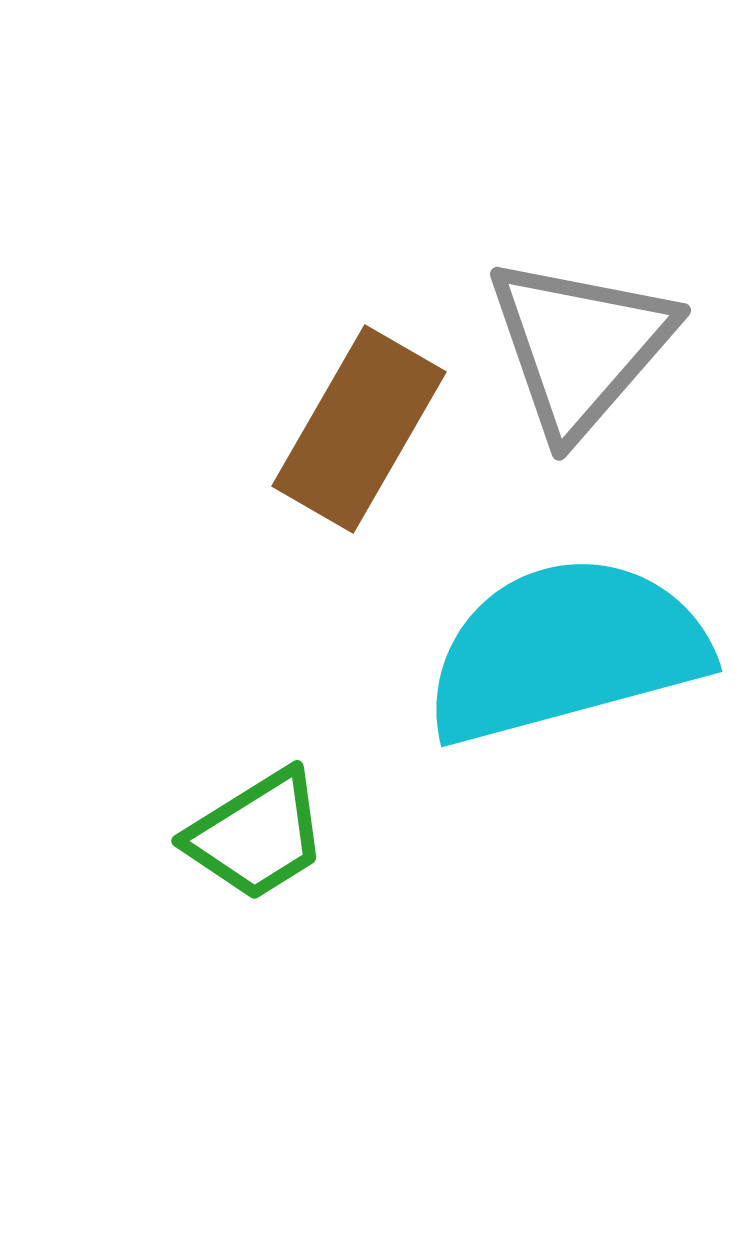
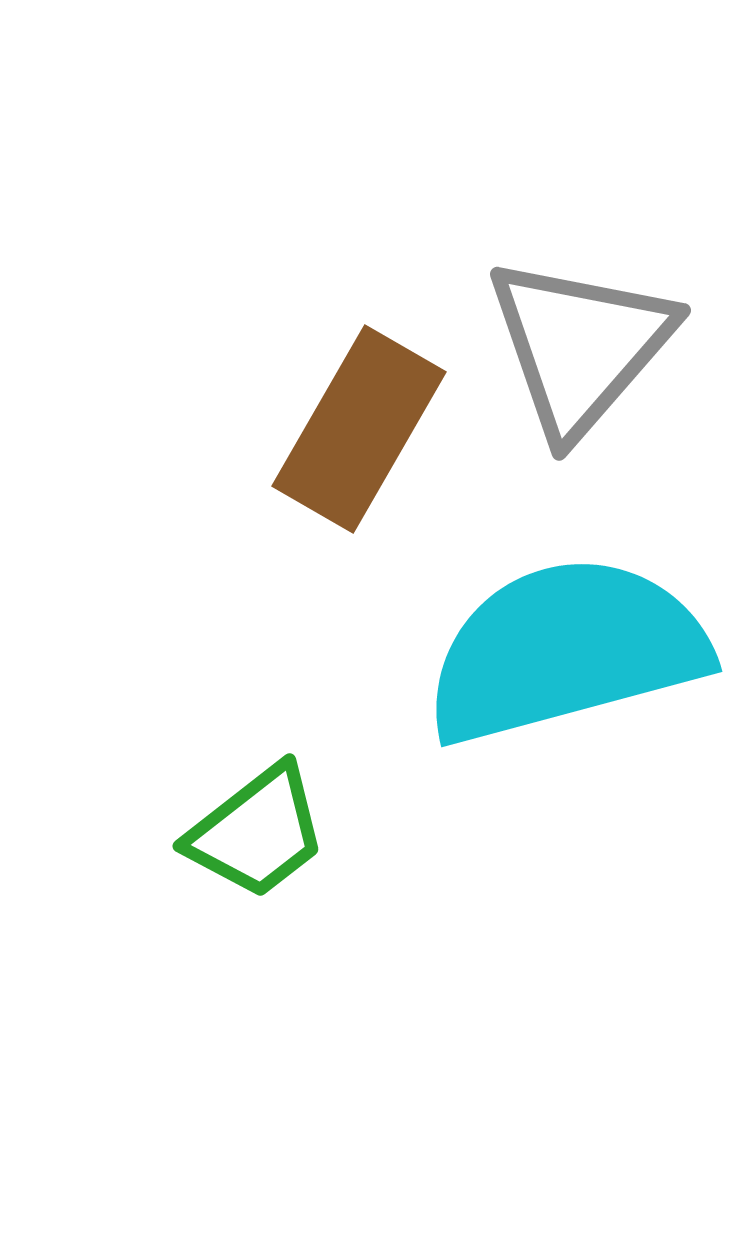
green trapezoid: moved 3 px up; rotated 6 degrees counterclockwise
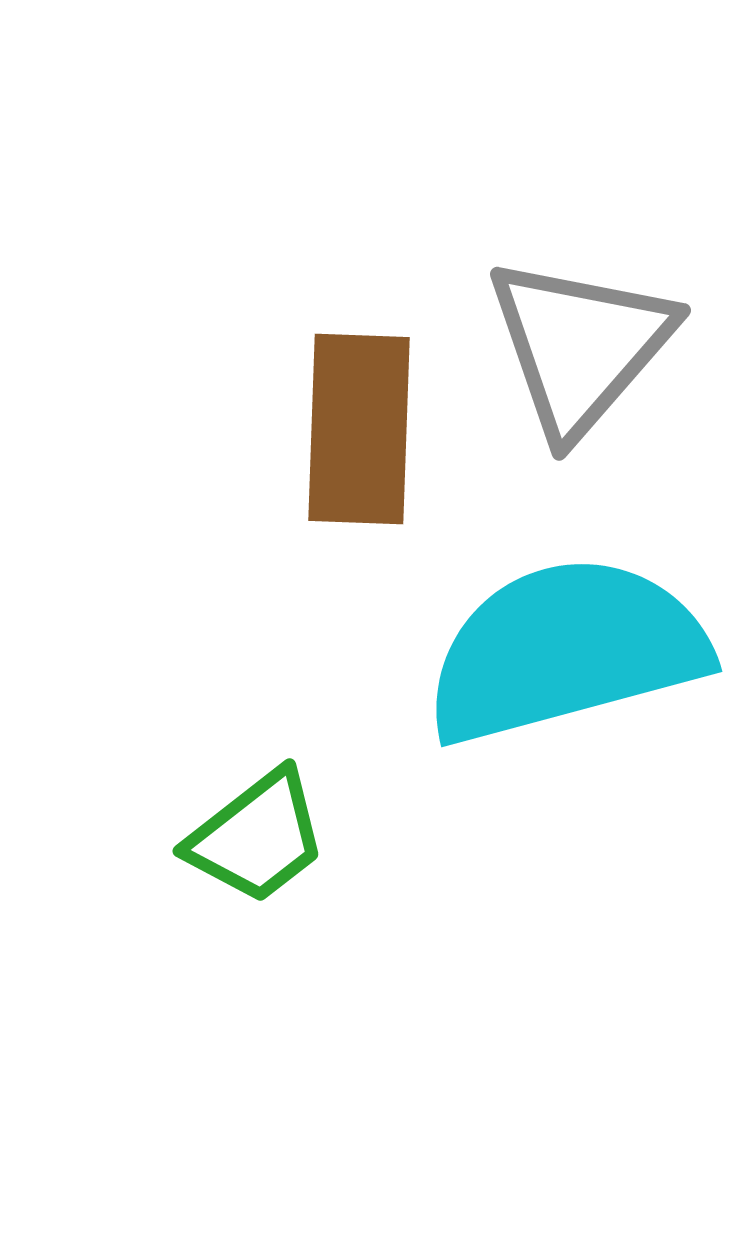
brown rectangle: rotated 28 degrees counterclockwise
green trapezoid: moved 5 px down
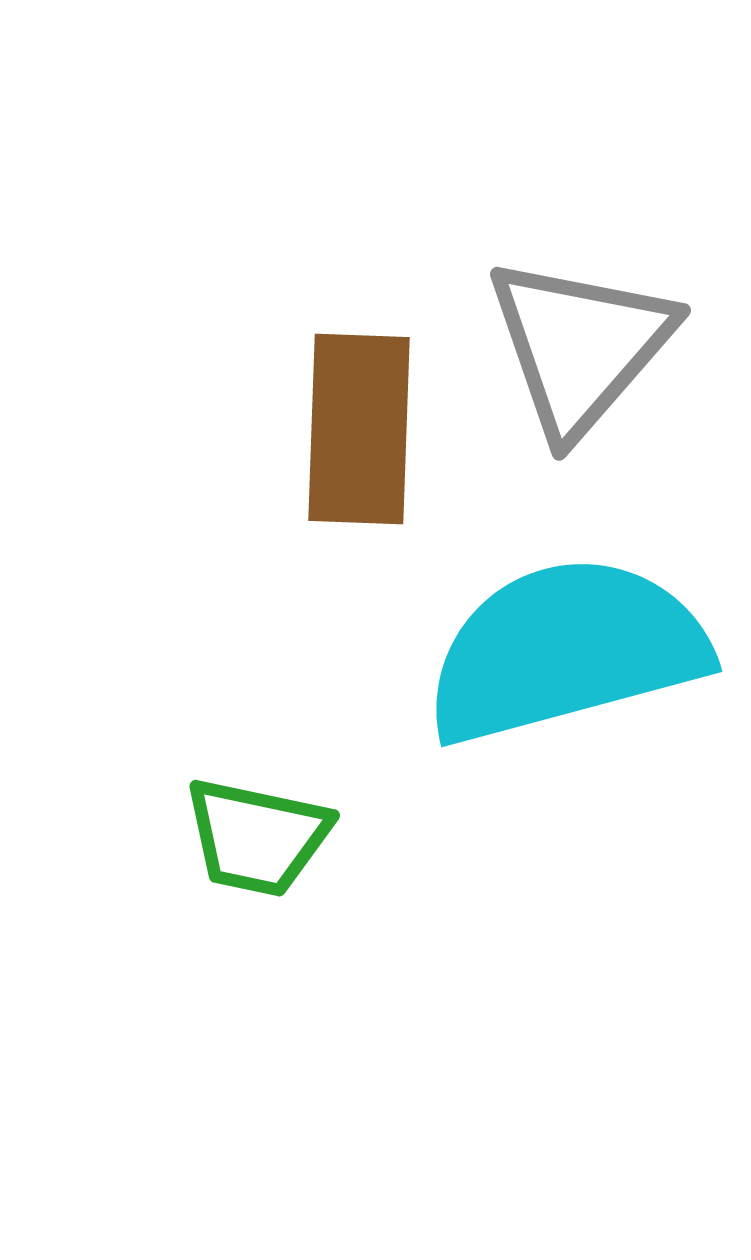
green trapezoid: rotated 50 degrees clockwise
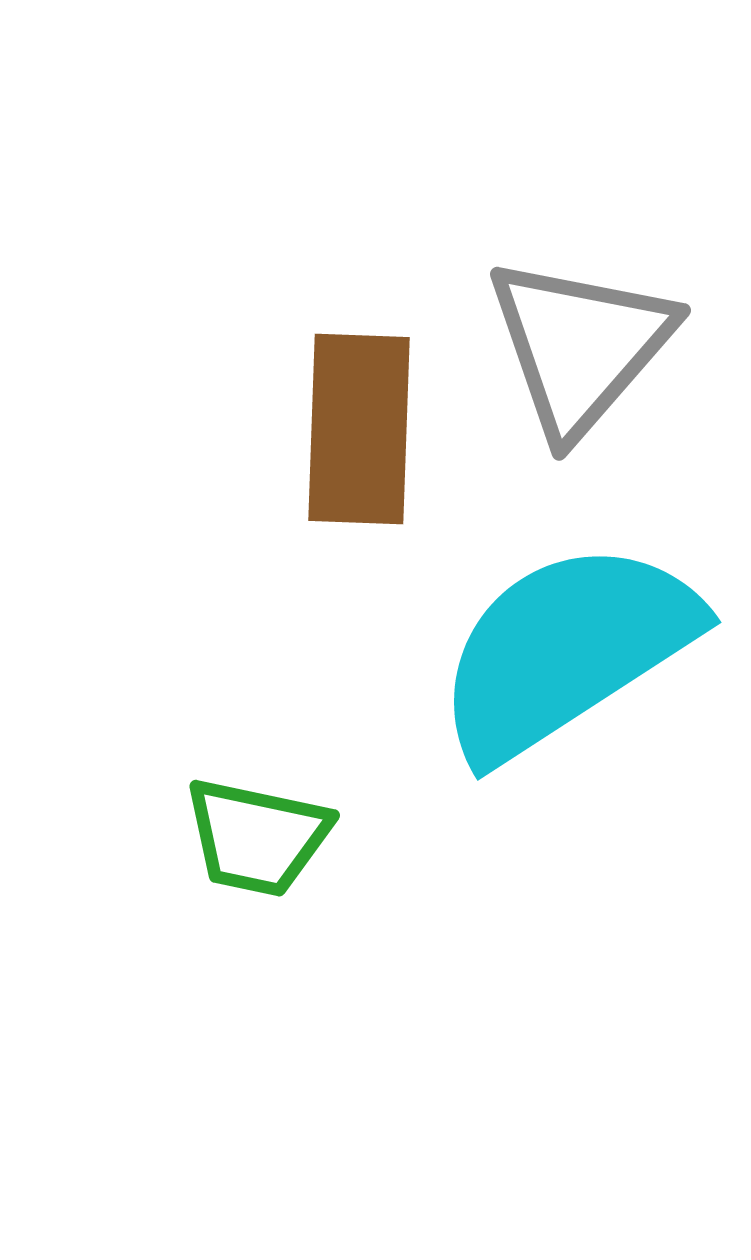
cyan semicircle: rotated 18 degrees counterclockwise
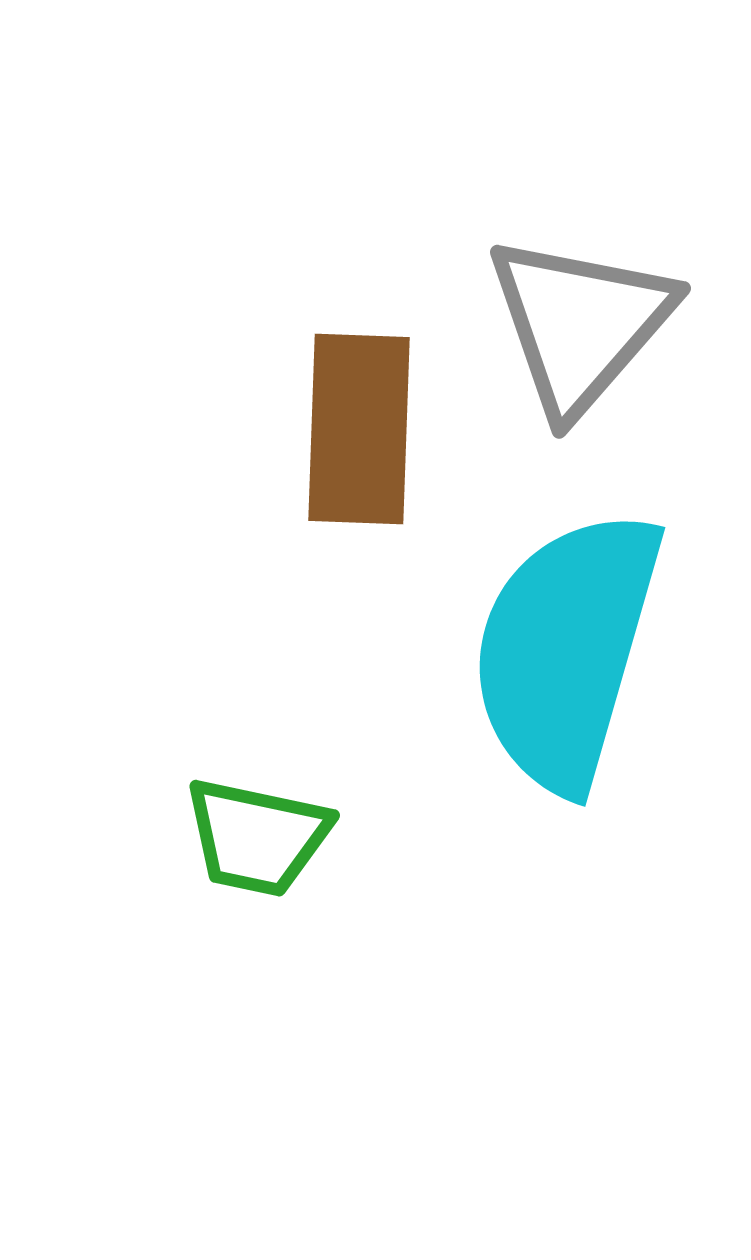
gray triangle: moved 22 px up
cyan semicircle: rotated 41 degrees counterclockwise
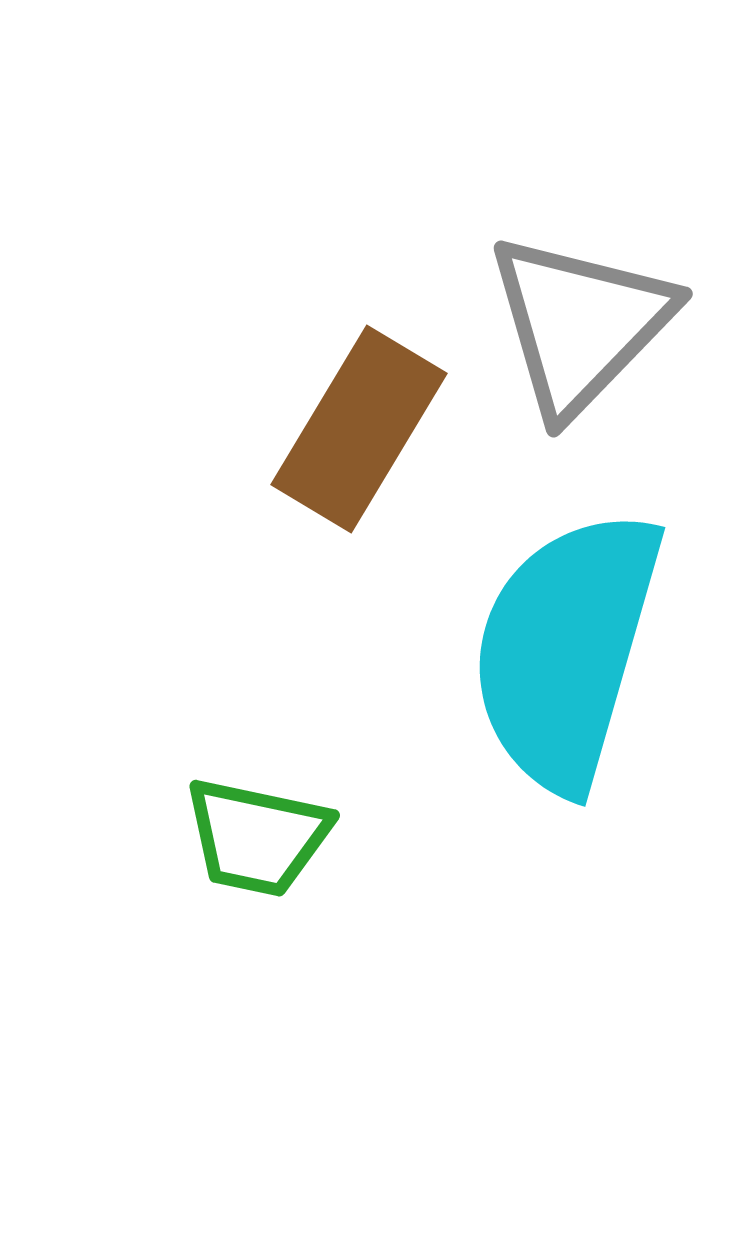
gray triangle: rotated 3 degrees clockwise
brown rectangle: rotated 29 degrees clockwise
